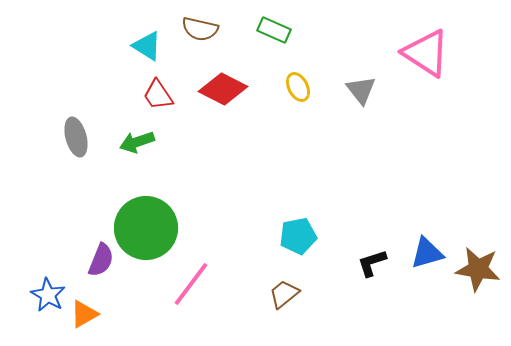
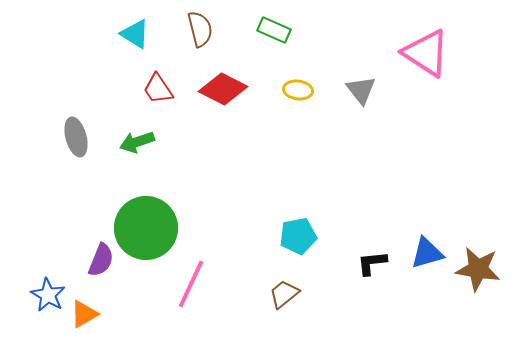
brown semicircle: rotated 117 degrees counterclockwise
cyan triangle: moved 12 px left, 12 px up
yellow ellipse: moved 3 px down; rotated 56 degrees counterclockwise
red trapezoid: moved 6 px up
black L-shape: rotated 12 degrees clockwise
pink line: rotated 12 degrees counterclockwise
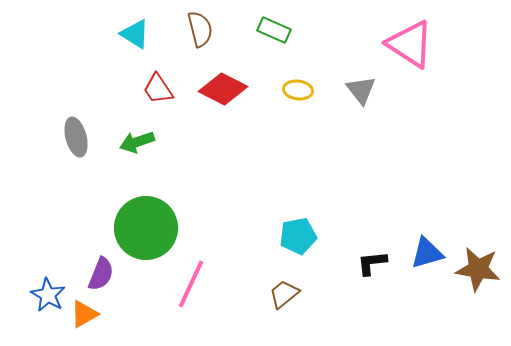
pink triangle: moved 16 px left, 9 px up
purple semicircle: moved 14 px down
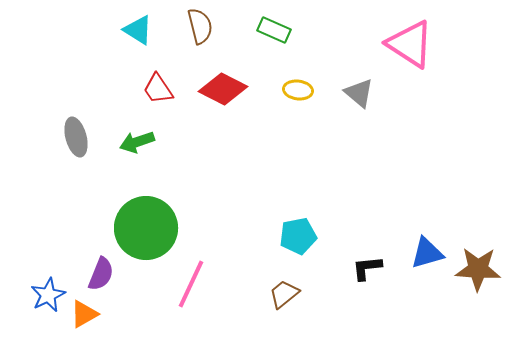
brown semicircle: moved 3 px up
cyan triangle: moved 3 px right, 4 px up
gray triangle: moved 2 px left, 3 px down; rotated 12 degrees counterclockwise
black L-shape: moved 5 px left, 5 px down
brown star: rotated 6 degrees counterclockwise
blue star: rotated 16 degrees clockwise
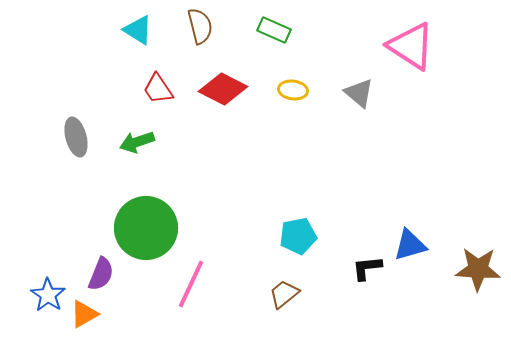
pink triangle: moved 1 px right, 2 px down
yellow ellipse: moved 5 px left
blue triangle: moved 17 px left, 8 px up
blue star: rotated 12 degrees counterclockwise
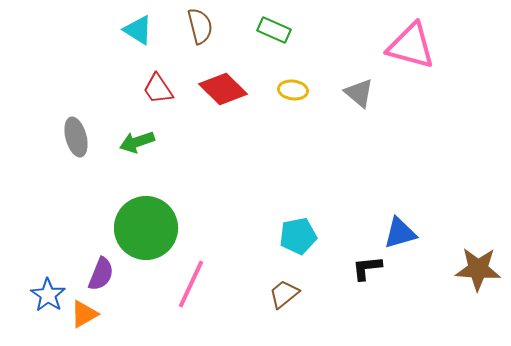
pink triangle: rotated 18 degrees counterclockwise
red diamond: rotated 18 degrees clockwise
blue triangle: moved 10 px left, 12 px up
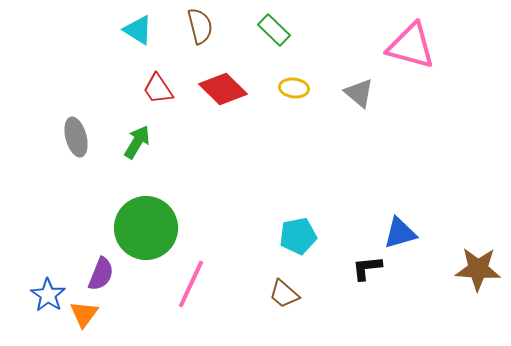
green rectangle: rotated 20 degrees clockwise
yellow ellipse: moved 1 px right, 2 px up
green arrow: rotated 140 degrees clockwise
brown trapezoid: rotated 100 degrees counterclockwise
orange triangle: rotated 24 degrees counterclockwise
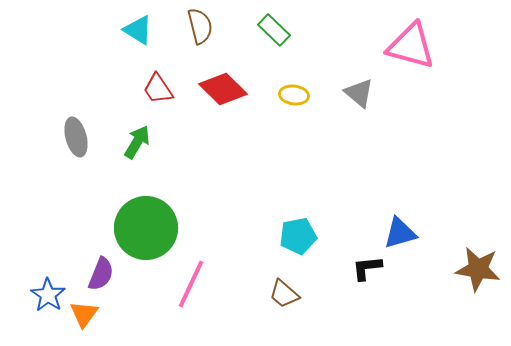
yellow ellipse: moved 7 px down
brown star: rotated 6 degrees clockwise
